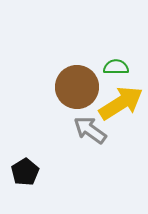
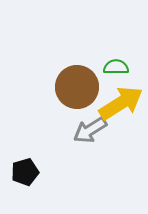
gray arrow: rotated 68 degrees counterclockwise
black pentagon: rotated 16 degrees clockwise
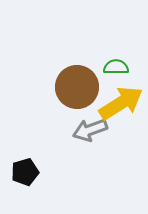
gray arrow: rotated 12 degrees clockwise
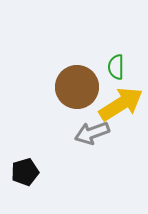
green semicircle: rotated 90 degrees counterclockwise
yellow arrow: moved 1 px down
gray arrow: moved 2 px right, 3 px down
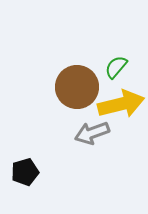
green semicircle: rotated 40 degrees clockwise
yellow arrow: rotated 18 degrees clockwise
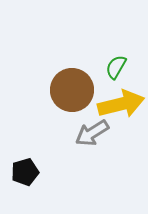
green semicircle: rotated 10 degrees counterclockwise
brown circle: moved 5 px left, 3 px down
gray arrow: rotated 12 degrees counterclockwise
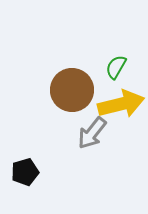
gray arrow: rotated 20 degrees counterclockwise
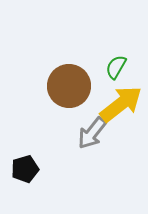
brown circle: moved 3 px left, 4 px up
yellow arrow: rotated 24 degrees counterclockwise
black pentagon: moved 3 px up
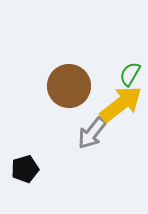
green semicircle: moved 14 px right, 7 px down
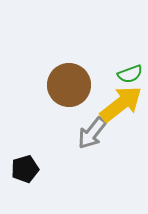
green semicircle: rotated 140 degrees counterclockwise
brown circle: moved 1 px up
